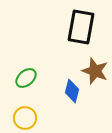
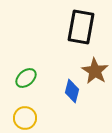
brown star: rotated 12 degrees clockwise
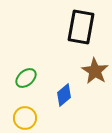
blue diamond: moved 8 px left, 4 px down; rotated 35 degrees clockwise
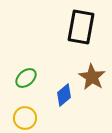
brown star: moved 3 px left, 6 px down
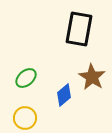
black rectangle: moved 2 px left, 2 px down
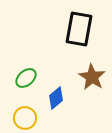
blue diamond: moved 8 px left, 3 px down
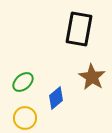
green ellipse: moved 3 px left, 4 px down
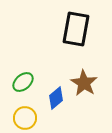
black rectangle: moved 3 px left
brown star: moved 8 px left, 6 px down
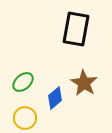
blue diamond: moved 1 px left
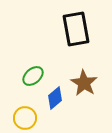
black rectangle: rotated 20 degrees counterclockwise
green ellipse: moved 10 px right, 6 px up
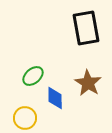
black rectangle: moved 10 px right, 1 px up
brown star: moved 4 px right
blue diamond: rotated 50 degrees counterclockwise
